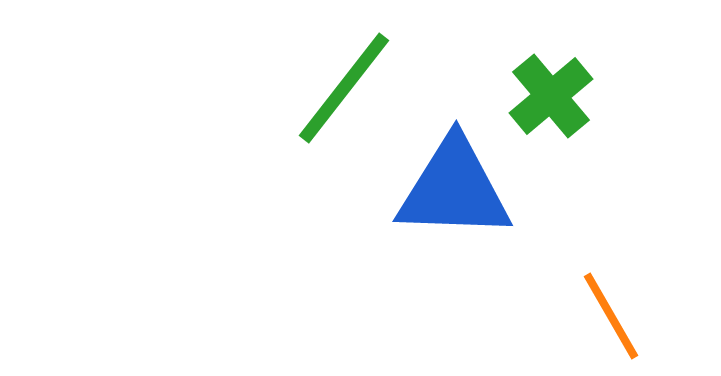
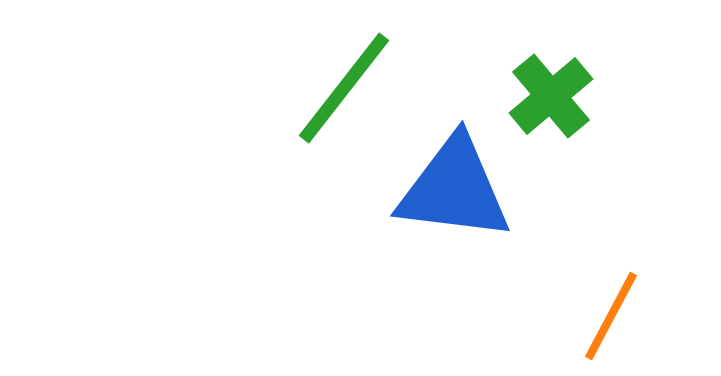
blue triangle: rotated 5 degrees clockwise
orange line: rotated 58 degrees clockwise
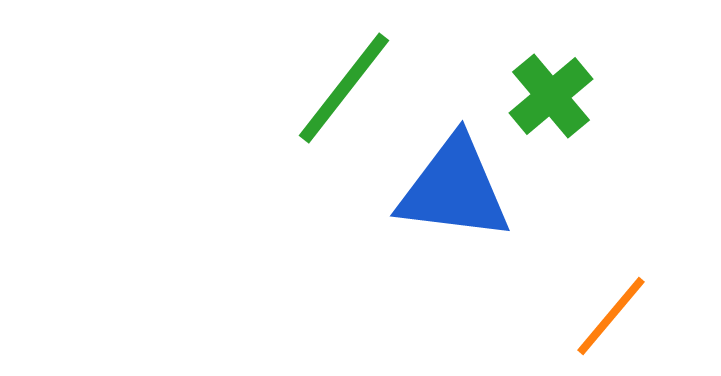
orange line: rotated 12 degrees clockwise
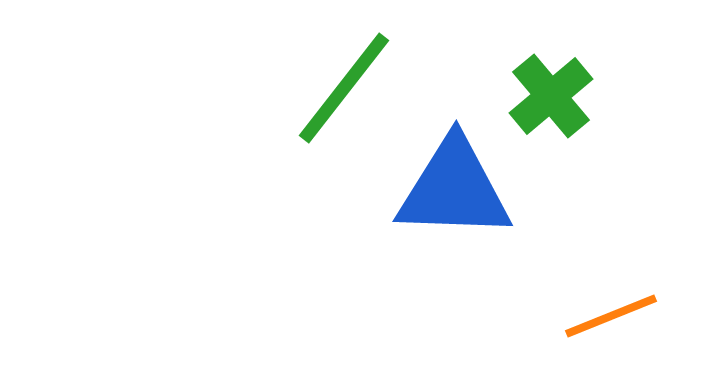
blue triangle: rotated 5 degrees counterclockwise
orange line: rotated 28 degrees clockwise
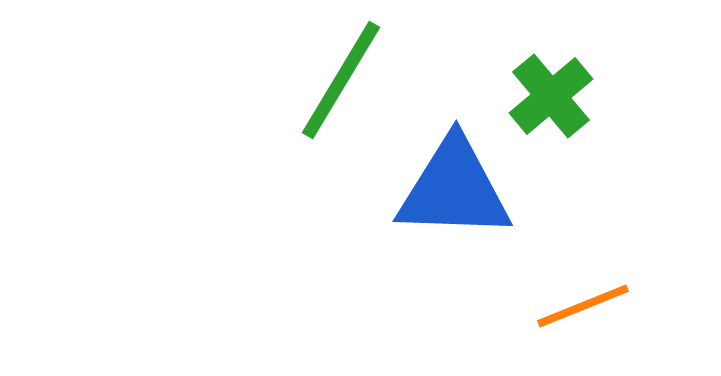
green line: moved 3 px left, 8 px up; rotated 7 degrees counterclockwise
orange line: moved 28 px left, 10 px up
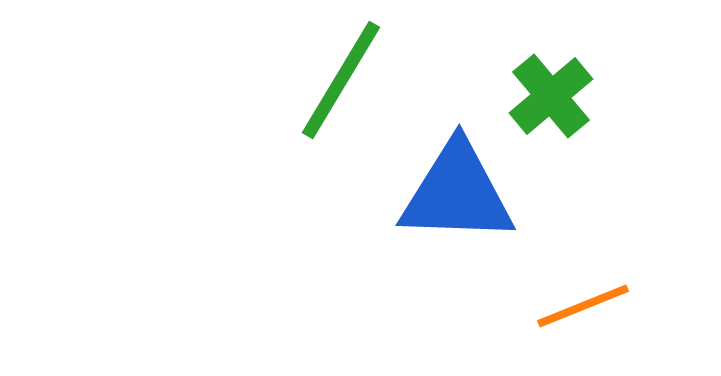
blue triangle: moved 3 px right, 4 px down
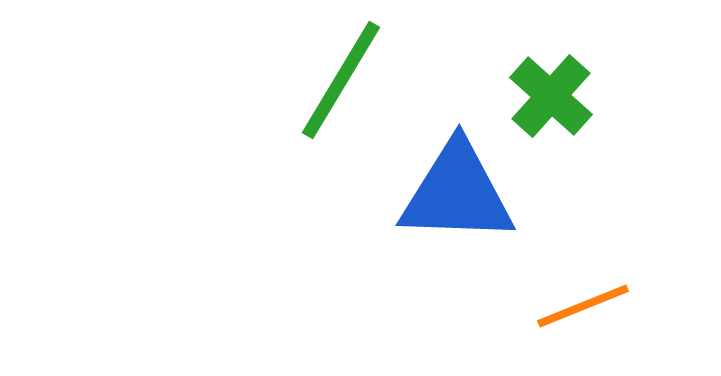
green cross: rotated 8 degrees counterclockwise
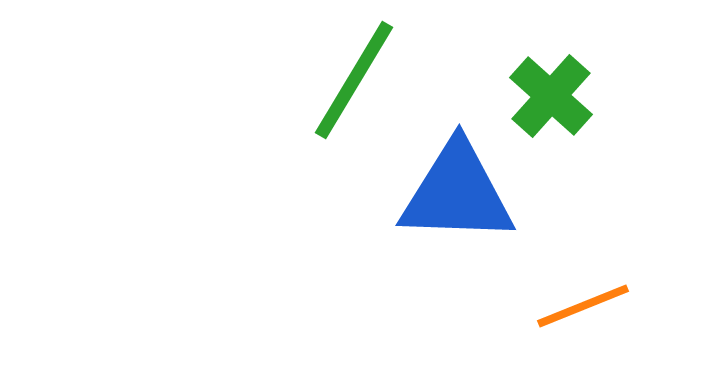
green line: moved 13 px right
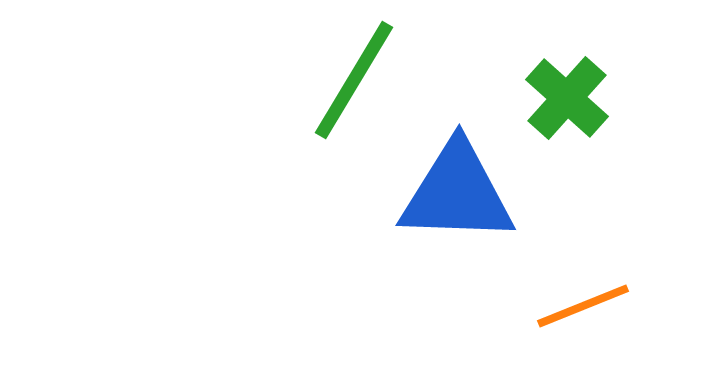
green cross: moved 16 px right, 2 px down
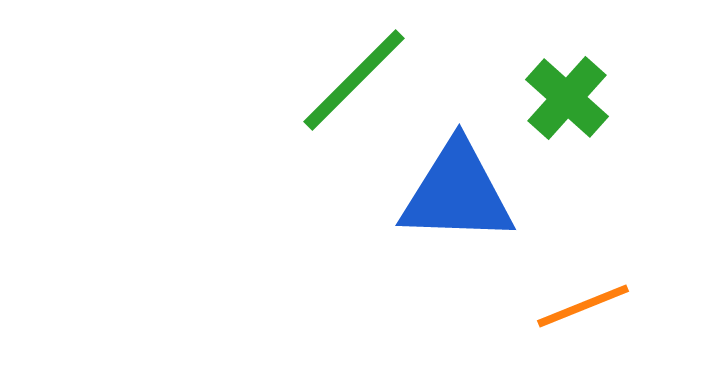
green line: rotated 14 degrees clockwise
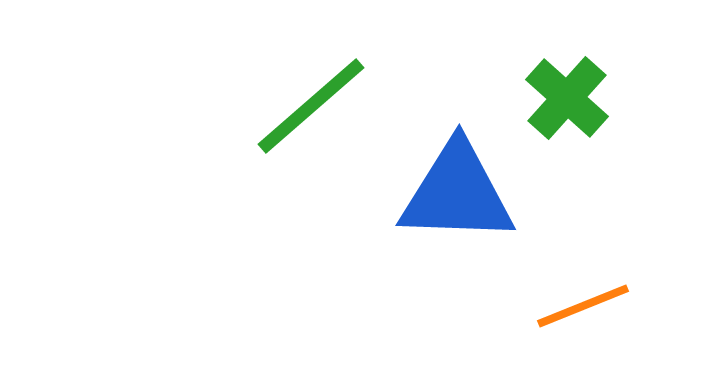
green line: moved 43 px left, 26 px down; rotated 4 degrees clockwise
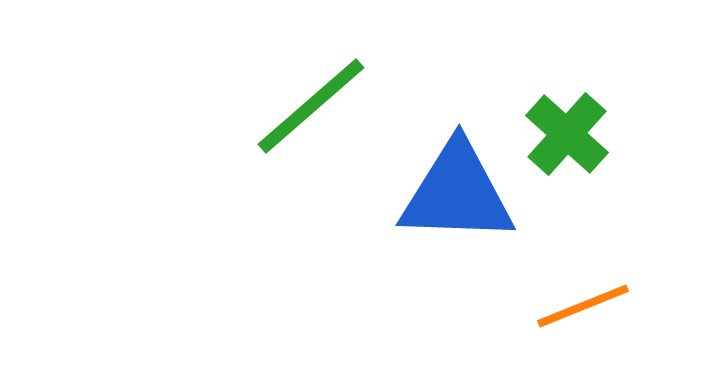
green cross: moved 36 px down
